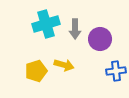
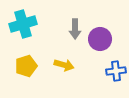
cyan cross: moved 23 px left
yellow pentagon: moved 10 px left, 5 px up
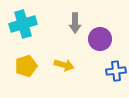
gray arrow: moved 6 px up
